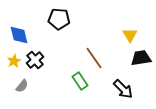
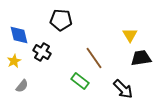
black pentagon: moved 2 px right, 1 px down
black cross: moved 7 px right, 8 px up; rotated 18 degrees counterclockwise
green rectangle: rotated 18 degrees counterclockwise
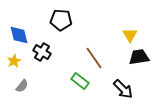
black trapezoid: moved 2 px left, 1 px up
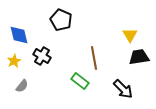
black pentagon: rotated 20 degrees clockwise
black cross: moved 4 px down
brown line: rotated 25 degrees clockwise
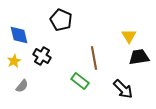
yellow triangle: moved 1 px left, 1 px down
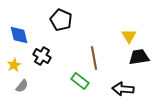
yellow star: moved 4 px down
black arrow: rotated 140 degrees clockwise
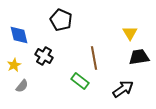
yellow triangle: moved 1 px right, 3 px up
black cross: moved 2 px right
black arrow: rotated 140 degrees clockwise
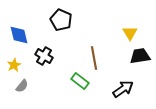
black trapezoid: moved 1 px right, 1 px up
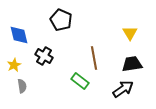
black trapezoid: moved 8 px left, 8 px down
gray semicircle: rotated 48 degrees counterclockwise
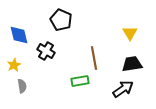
black cross: moved 2 px right, 5 px up
green rectangle: rotated 48 degrees counterclockwise
